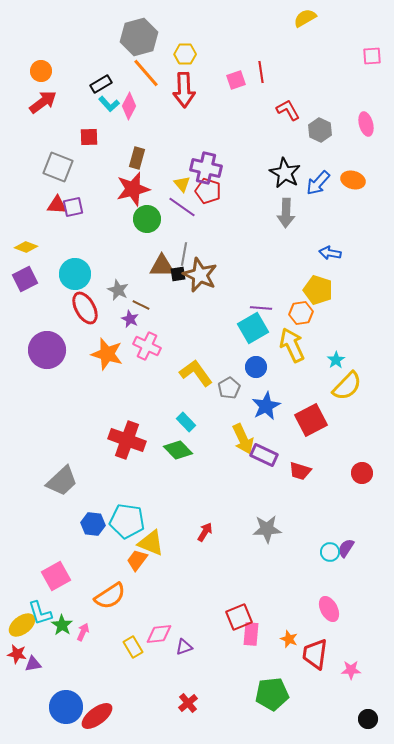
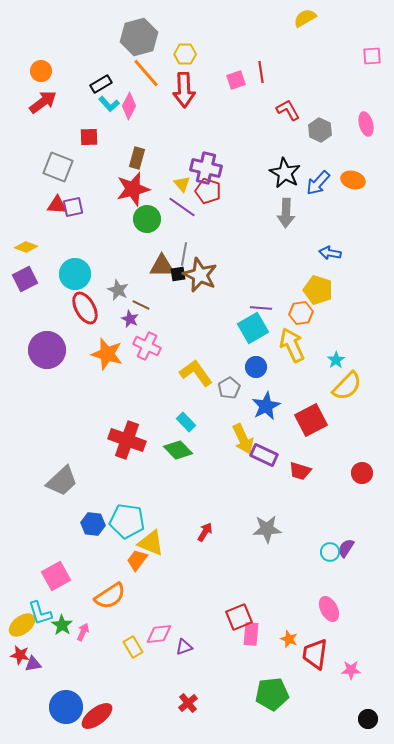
red star at (17, 654): moved 3 px right, 1 px down
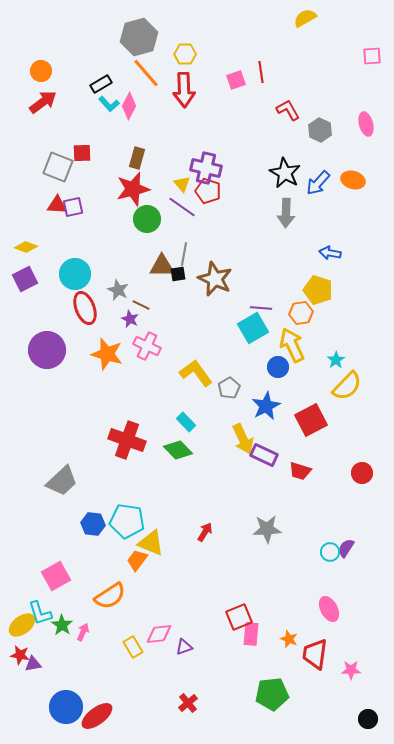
red square at (89, 137): moved 7 px left, 16 px down
brown star at (200, 275): moved 15 px right, 4 px down
red ellipse at (85, 308): rotated 8 degrees clockwise
blue circle at (256, 367): moved 22 px right
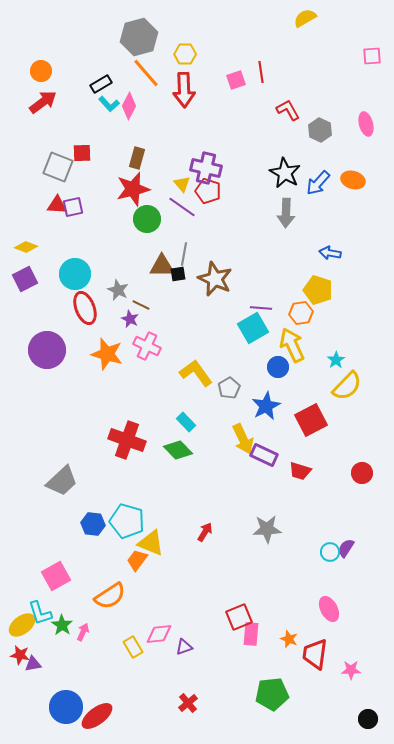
cyan pentagon at (127, 521): rotated 8 degrees clockwise
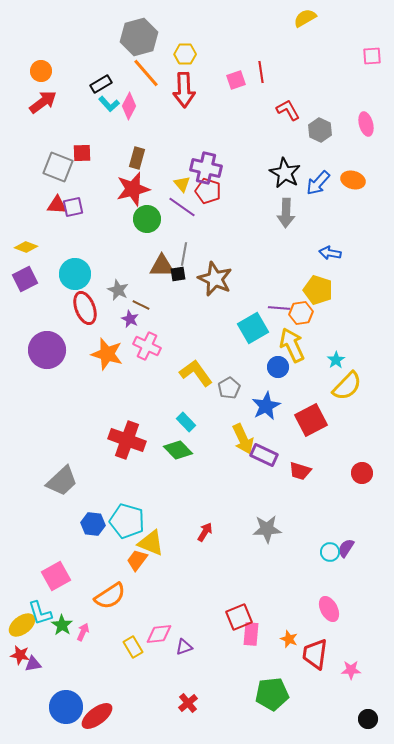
purple line at (261, 308): moved 18 px right
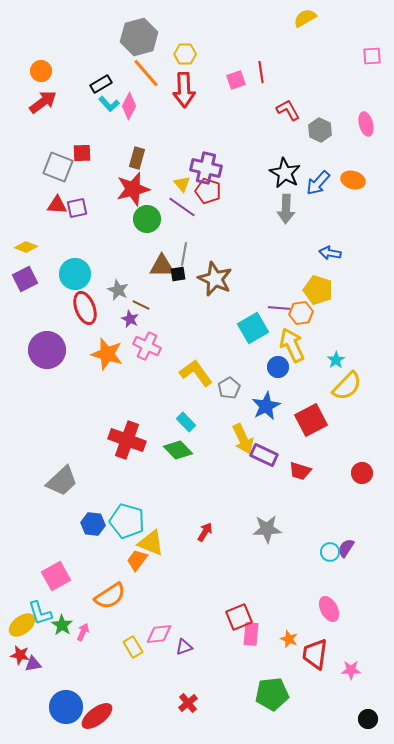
purple square at (73, 207): moved 4 px right, 1 px down
gray arrow at (286, 213): moved 4 px up
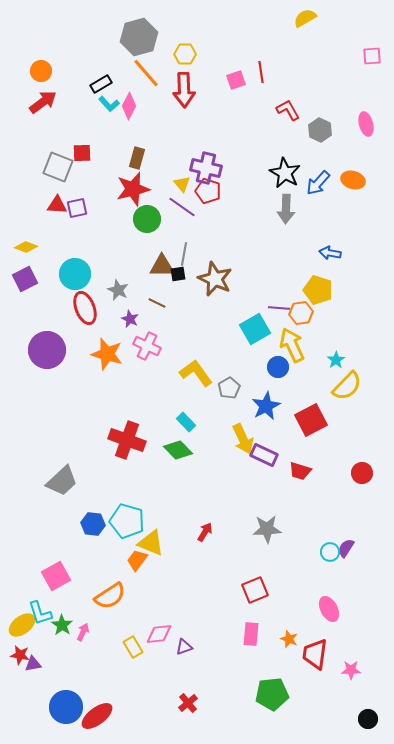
brown line at (141, 305): moved 16 px right, 2 px up
cyan square at (253, 328): moved 2 px right, 1 px down
red square at (239, 617): moved 16 px right, 27 px up
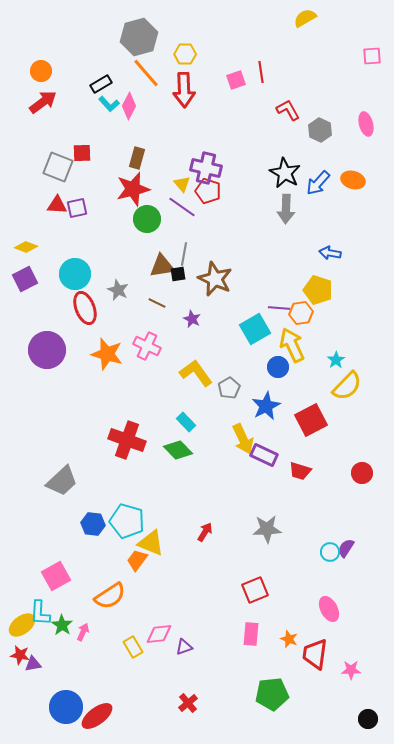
brown triangle at (162, 266): rotated 8 degrees counterclockwise
purple star at (130, 319): moved 62 px right
cyan L-shape at (40, 613): rotated 20 degrees clockwise
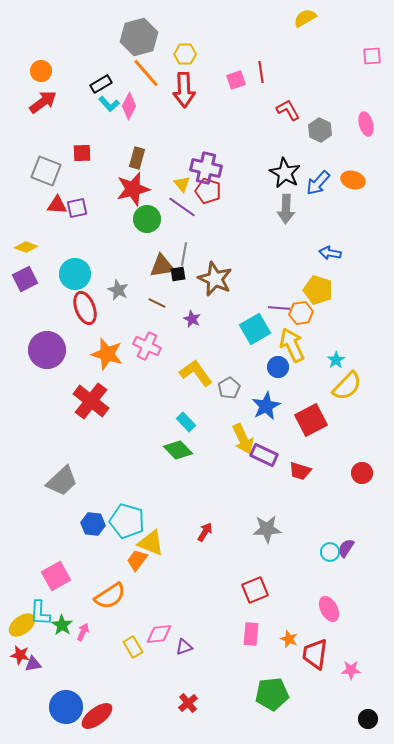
gray square at (58, 167): moved 12 px left, 4 px down
red cross at (127, 440): moved 36 px left, 39 px up; rotated 18 degrees clockwise
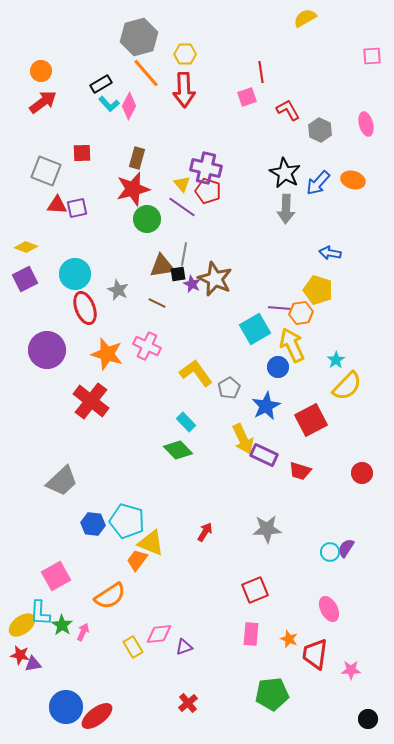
pink square at (236, 80): moved 11 px right, 17 px down
purple star at (192, 319): moved 35 px up
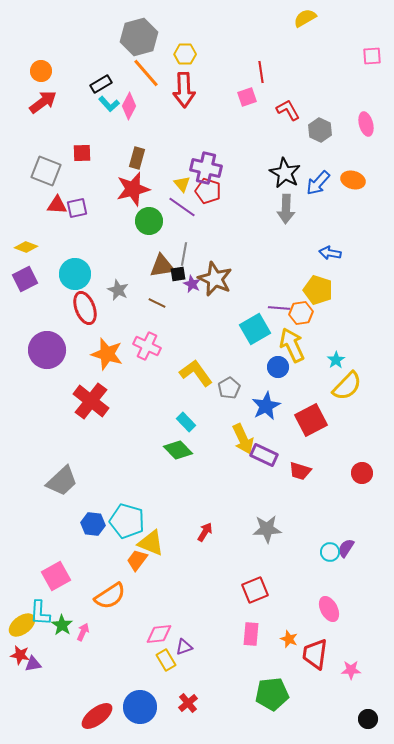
green circle at (147, 219): moved 2 px right, 2 px down
yellow rectangle at (133, 647): moved 33 px right, 13 px down
blue circle at (66, 707): moved 74 px right
